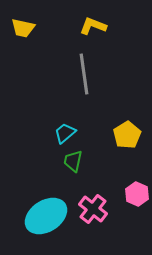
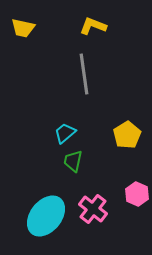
cyan ellipse: rotated 18 degrees counterclockwise
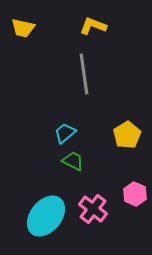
green trapezoid: rotated 105 degrees clockwise
pink hexagon: moved 2 px left
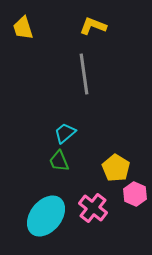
yellow trapezoid: rotated 60 degrees clockwise
yellow pentagon: moved 11 px left, 33 px down; rotated 8 degrees counterclockwise
green trapezoid: moved 14 px left; rotated 140 degrees counterclockwise
pink cross: moved 1 px up
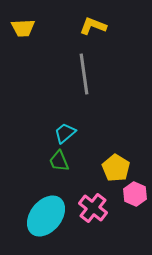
yellow trapezoid: rotated 75 degrees counterclockwise
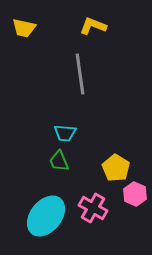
yellow trapezoid: moved 1 px right; rotated 15 degrees clockwise
gray line: moved 4 px left
cyan trapezoid: rotated 135 degrees counterclockwise
pink cross: rotated 8 degrees counterclockwise
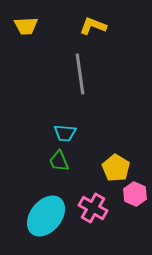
yellow trapezoid: moved 2 px right, 2 px up; rotated 15 degrees counterclockwise
